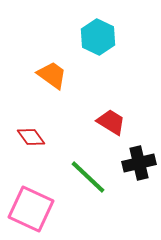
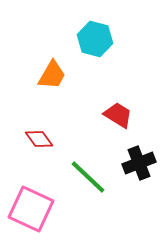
cyan hexagon: moved 3 px left, 2 px down; rotated 12 degrees counterclockwise
orange trapezoid: rotated 84 degrees clockwise
red trapezoid: moved 7 px right, 7 px up
red diamond: moved 8 px right, 2 px down
black cross: rotated 8 degrees counterclockwise
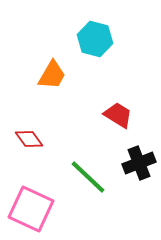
red diamond: moved 10 px left
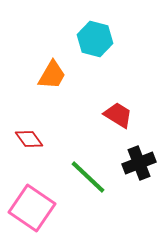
pink square: moved 1 px right, 1 px up; rotated 9 degrees clockwise
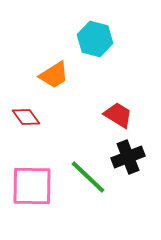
orange trapezoid: moved 2 px right; rotated 28 degrees clockwise
red diamond: moved 3 px left, 22 px up
black cross: moved 11 px left, 6 px up
pink square: moved 22 px up; rotated 33 degrees counterclockwise
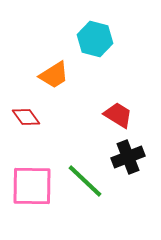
green line: moved 3 px left, 4 px down
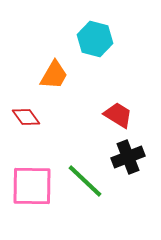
orange trapezoid: rotated 28 degrees counterclockwise
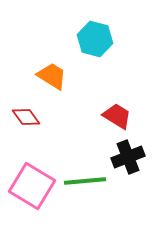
orange trapezoid: moved 2 px left, 1 px down; rotated 88 degrees counterclockwise
red trapezoid: moved 1 px left, 1 px down
green line: rotated 48 degrees counterclockwise
pink square: rotated 30 degrees clockwise
